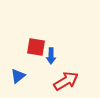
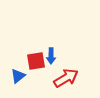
red square: moved 14 px down; rotated 18 degrees counterclockwise
red arrow: moved 3 px up
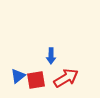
red square: moved 19 px down
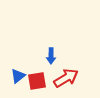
red square: moved 1 px right, 1 px down
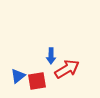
red arrow: moved 1 px right, 9 px up
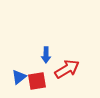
blue arrow: moved 5 px left, 1 px up
blue triangle: moved 1 px right, 1 px down
